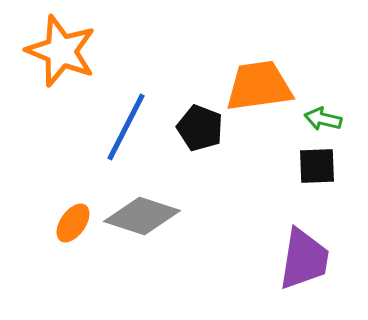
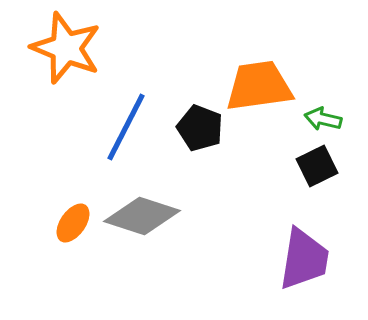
orange star: moved 5 px right, 3 px up
black square: rotated 24 degrees counterclockwise
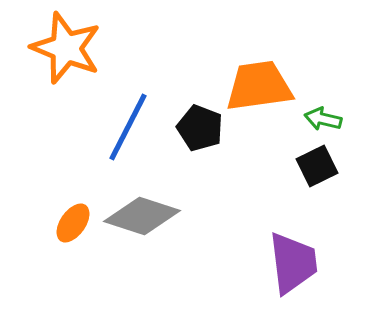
blue line: moved 2 px right
purple trapezoid: moved 11 px left, 4 px down; rotated 16 degrees counterclockwise
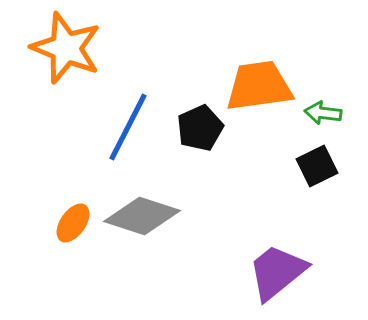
green arrow: moved 6 px up; rotated 6 degrees counterclockwise
black pentagon: rotated 27 degrees clockwise
purple trapezoid: moved 16 px left, 9 px down; rotated 122 degrees counterclockwise
